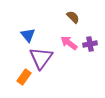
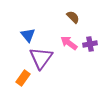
orange rectangle: moved 1 px left, 1 px down
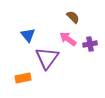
pink arrow: moved 1 px left, 4 px up
purple triangle: moved 6 px right
orange rectangle: rotated 42 degrees clockwise
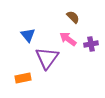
purple cross: moved 1 px right
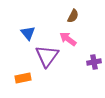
brown semicircle: moved 1 px up; rotated 72 degrees clockwise
blue triangle: moved 2 px up
purple cross: moved 3 px right, 18 px down
purple triangle: moved 2 px up
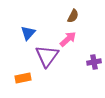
blue triangle: rotated 21 degrees clockwise
pink arrow: rotated 102 degrees clockwise
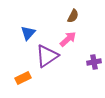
purple triangle: rotated 20 degrees clockwise
orange rectangle: rotated 14 degrees counterclockwise
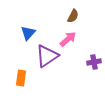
orange rectangle: moved 2 px left; rotated 56 degrees counterclockwise
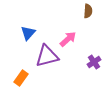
brown semicircle: moved 15 px right, 5 px up; rotated 24 degrees counterclockwise
purple triangle: rotated 20 degrees clockwise
purple cross: rotated 24 degrees counterclockwise
orange rectangle: rotated 28 degrees clockwise
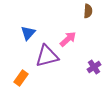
purple cross: moved 5 px down
